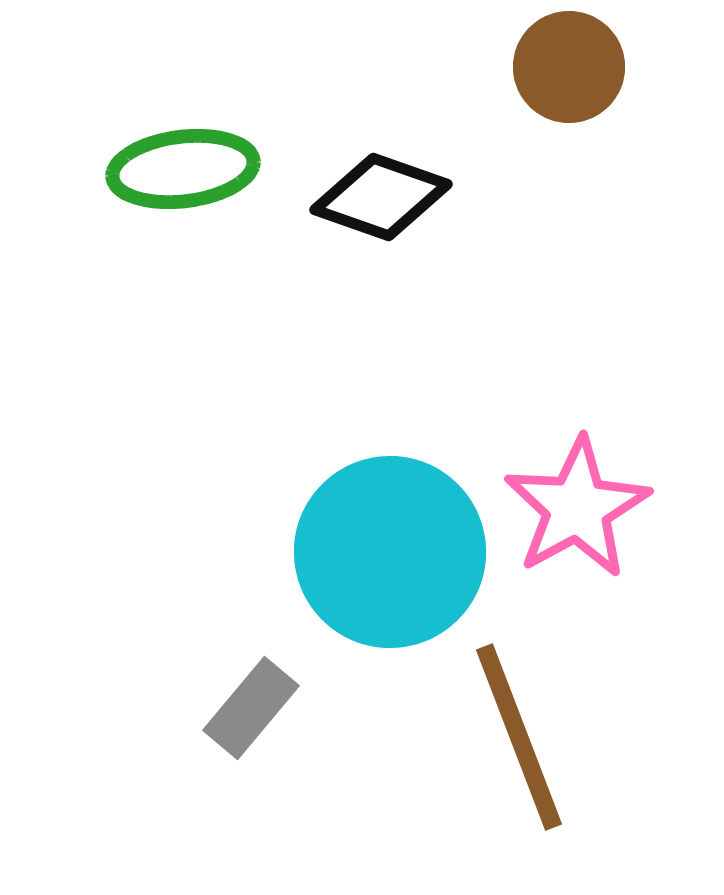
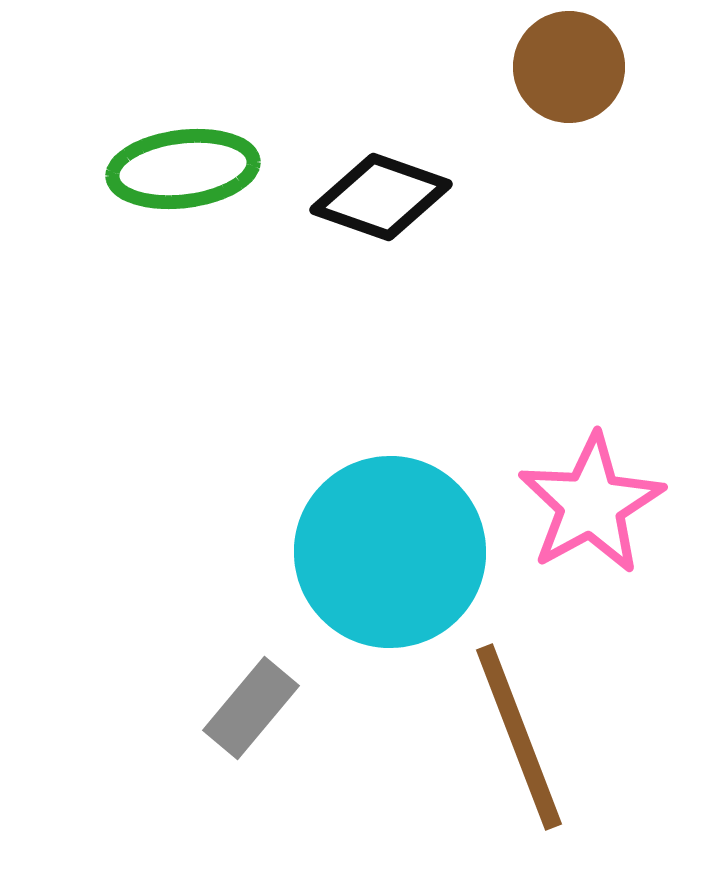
pink star: moved 14 px right, 4 px up
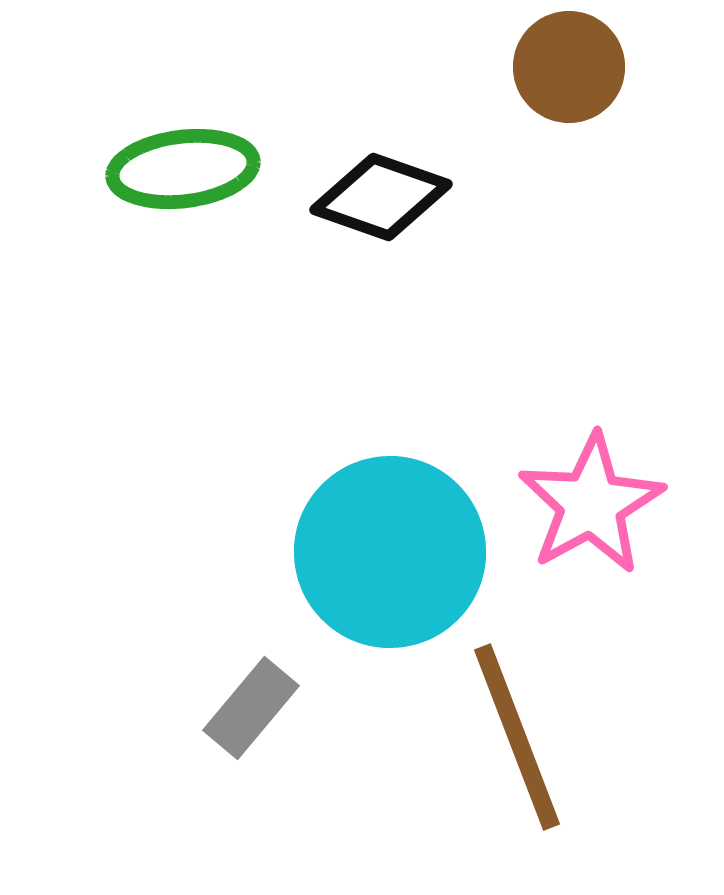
brown line: moved 2 px left
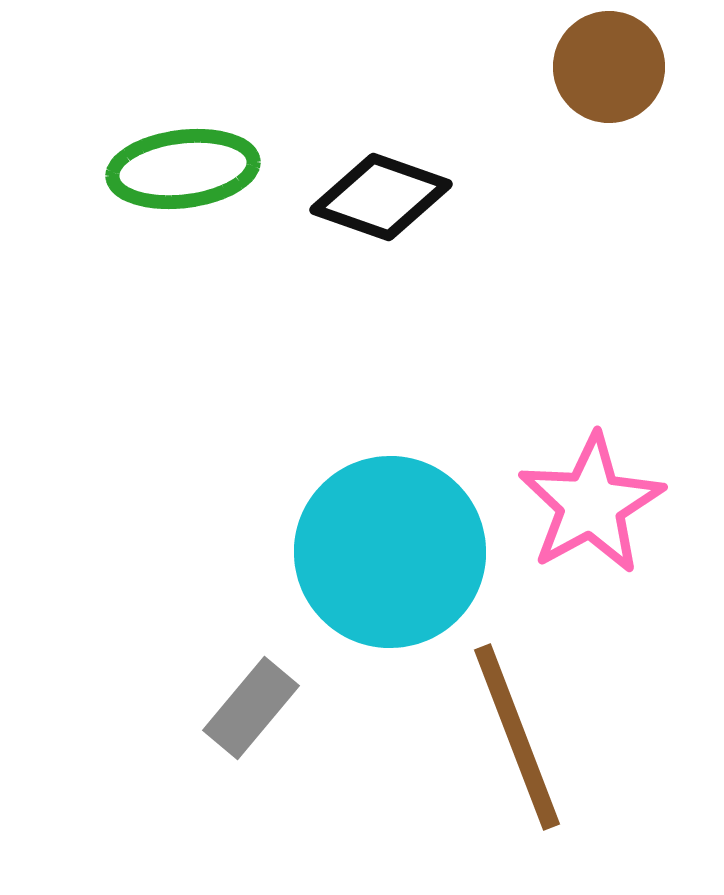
brown circle: moved 40 px right
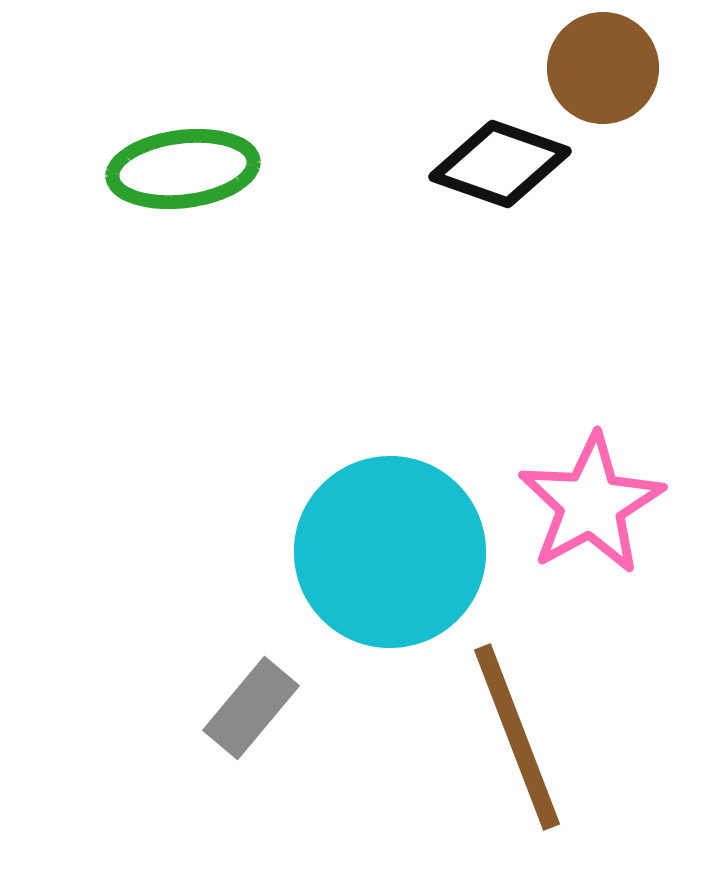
brown circle: moved 6 px left, 1 px down
black diamond: moved 119 px right, 33 px up
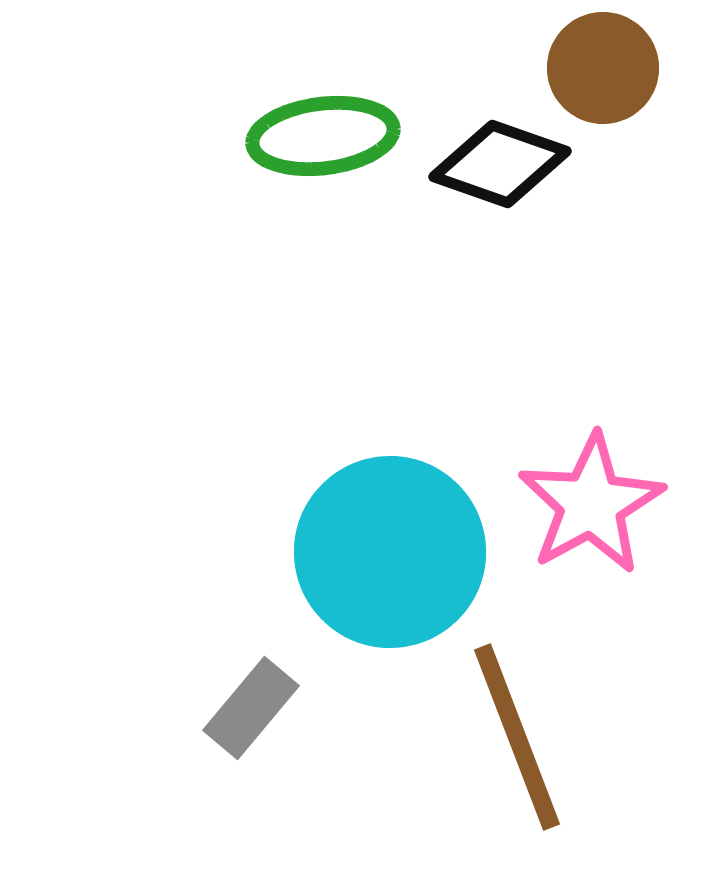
green ellipse: moved 140 px right, 33 px up
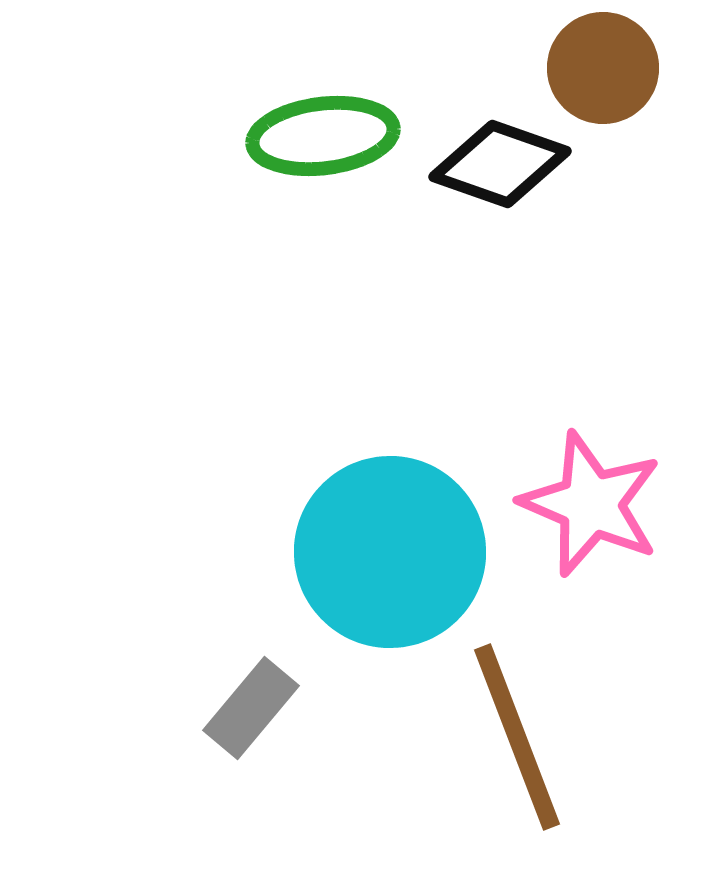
pink star: rotated 20 degrees counterclockwise
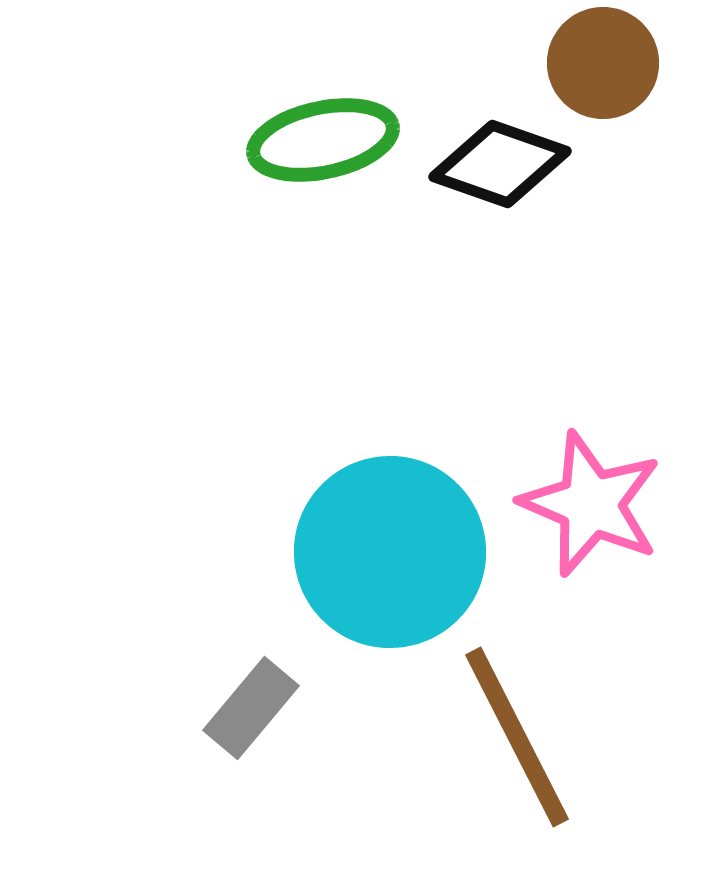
brown circle: moved 5 px up
green ellipse: moved 4 px down; rotated 5 degrees counterclockwise
brown line: rotated 6 degrees counterclockwise
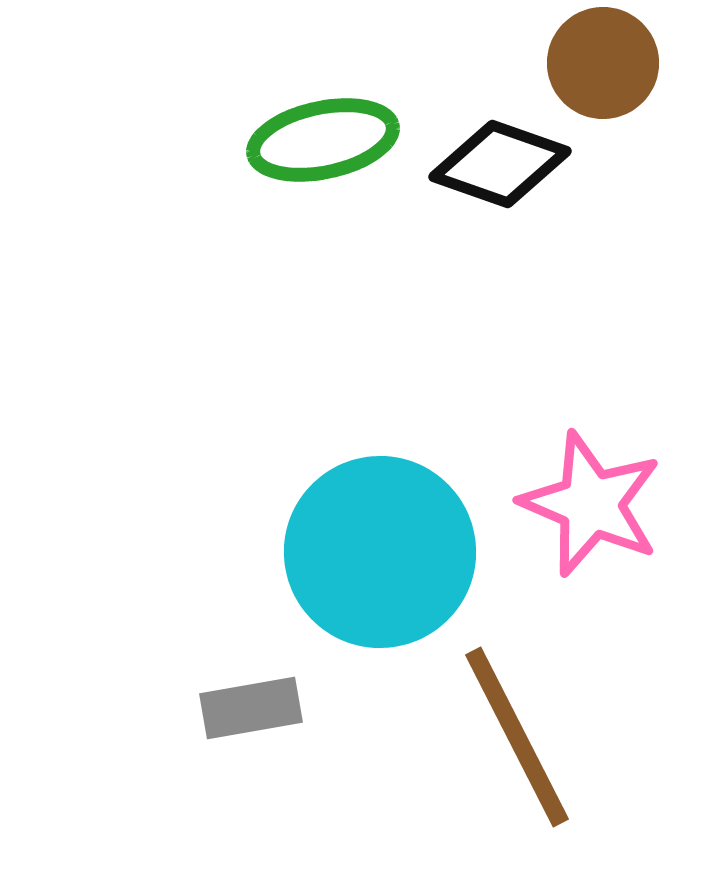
cyan circle: moved 10 px left
gray rectangle: rotated 40 degrees clockwise
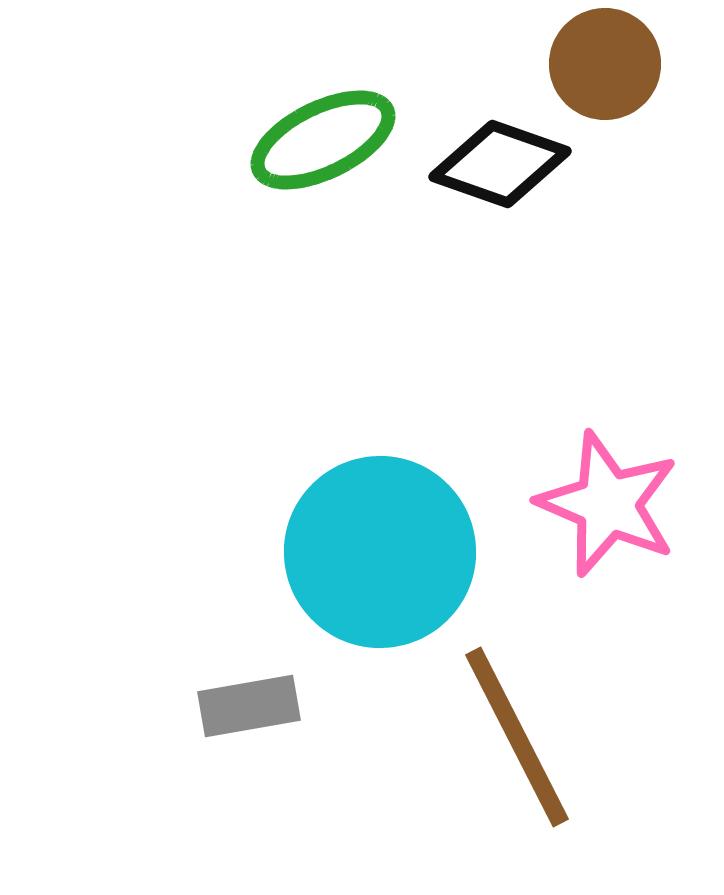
brown circle: moved 2 px right, 1 px down
green ellipse: rotated 14 degrees counterclockwise
pink star: moved 17 px right
gray rectangle: moved 2 px left, 2 px up
